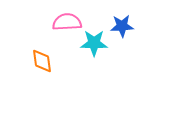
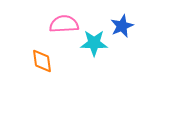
pink semicircle: moved 3 px left, 2 px down
blue star: rotated 20 degrees counterclockwise
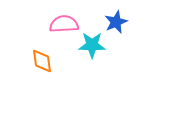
blue star: moved 6 px left, 4 px up
cyan star: moved 2 px left, 2 px down
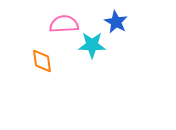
blue star: rotated 20 degrees counterclockwise
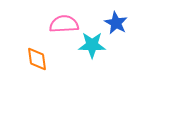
blue star: moved 1 px down
orange diamond: moved 5 px left, 2 px up
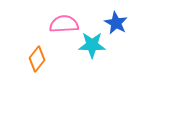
orange diamond: rotated 45 degrees clockwise
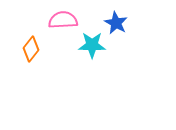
pink semicircle: moved 1 px left, 4 px up
orange diamond: moved 6 px left, 10 px up
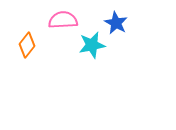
cyan star: rotated 12 degrees counterclockwise
orange diamond: moved 4 px left, 4 px up
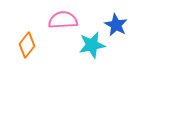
blue star: moved 2 px down
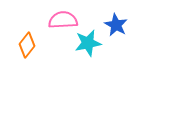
cyan star: moved 4 px left, 2 px up
